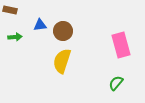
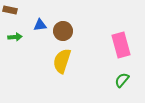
green semicircle: moved 6 px right, 3 px up
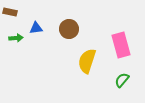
brown rectangle: moved 2 px down
blue triangle: moved 4 px left, 3 px down
brown circle: moved 6 px right, 2 px up
green arrow: moved 1 px right, 1 px down
yellow semicircle: moved 25 px right
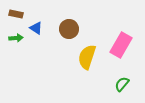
brown rectangle: moved 6 px right, 2 px down
blue triangle: rotated 40 degrees clockwise
pink rectangle: rotated 45 degrees clockwise
yellow semicircle: moved 4 px up
green semicircle: moved 4 px down
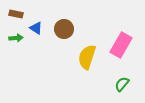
brown circle: moved 5 px left
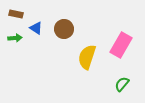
green arrow: moved 1 px left
